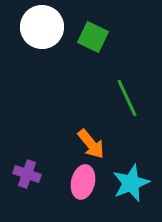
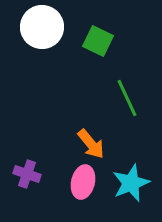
green square: moved 5 px right, 4 px down
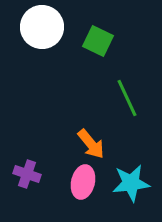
cyan star: rotated 15 degrees clockwise
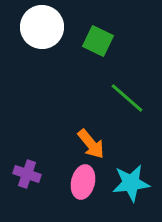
green line: rotated 24 degrees counterclockwise
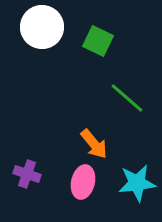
orange arrow: moved 3 px right
cyan star: moved 6 px right
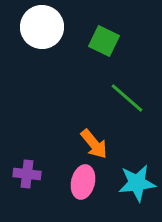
green square: moved 6 px right
purple cross: rotated 12 degrees counterclockwise
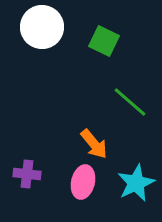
green line: moved 3 px right, 4 px down
cyan star: moved 1 px left; rotated 18 degrees counterclockwise
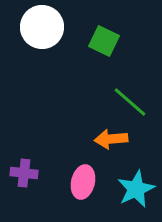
orange arrow: moved 17 px right, 5 px up; rotated 124 degrees clockwise
purple cross: moved 3 px left, 1 px up
cyan star: moved 6 px down
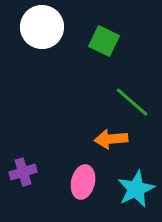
green line: moved 2 px right
purple cross: moved 1 px left, 1 px up; rotated 24 degrees counterclockwise
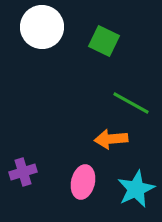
green line: moved 1 px left, 1 px down; rotated 12 degrees counterclockwise
